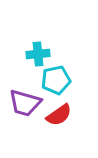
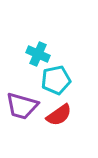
cyan cross: rotated 30 degrees clockwise
purple trapezoid: moved 3 px left, 3 px down
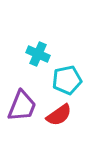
cyan pentagon: moved 11 px right
purple trapezoid: rotated 84 degrees counterclockwise
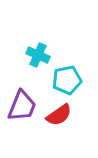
cyan cross: moved 1 px down
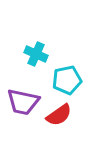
cyan cross: moved 2 px left, 1 px up
purple trapezoid: moved 1 px right, 4 px up; rotated 80 degrees clockwise
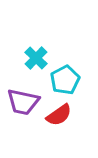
cyan cross: moved 4 px down; rotated 20 degrees clockwise
cyan pentagon: moved 2 px left; rotated 16 degrees counterclockwise
